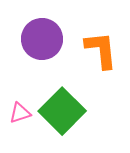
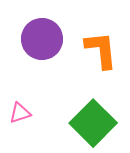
green square: moved 31 px right, 12 px down
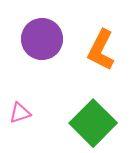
orange L-shape: rotated 147 degrees counterclockwise
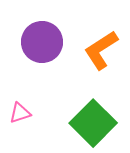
purple circle: moved 3 px down
orange L-shape: rotated 30 degrees clockwise
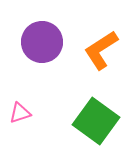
green square: moved 3 px right, 2 px up; rotated 9 degrees counterclockwise
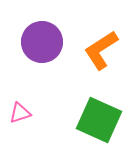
green square: moved 3 px right, 1 px up; rotated 12 degrees counterclockwise
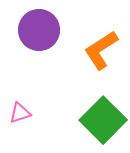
purple circle: moved 3 px left, 12 px up
green square: moved 4 px right; rotated 21 degrees clockwise
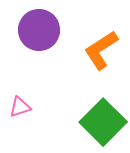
pink triangle: moved 6 px up
green square: moved 2 px down
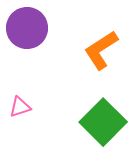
purple circle: moved 12 px left, 2 px up
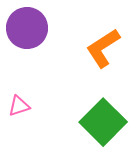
orange L-shape: moved 2 px right, 2 px up
pink triangle: moved 1 px left, 1 px up
